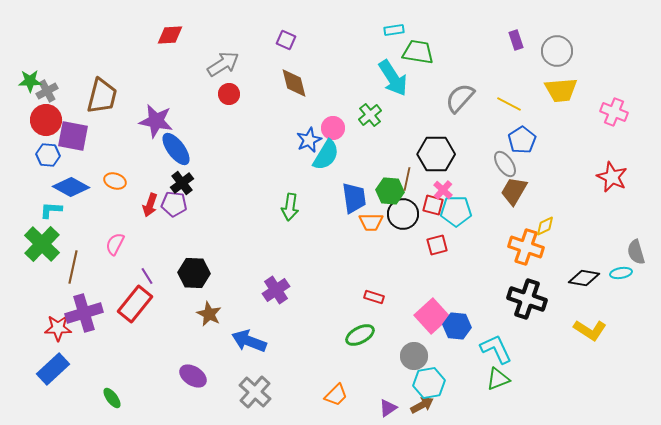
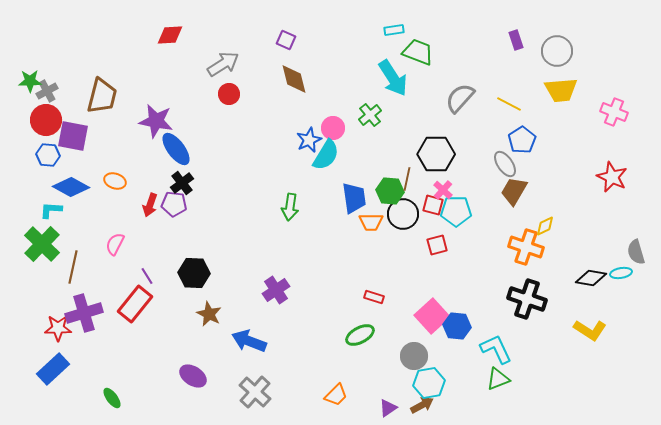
green trapezoid at (418, 52): rotated 12 degrees clockwise
brown diamond at (294, 83): moved 4 px up
black diamond at (584, 278): moved 7 px right
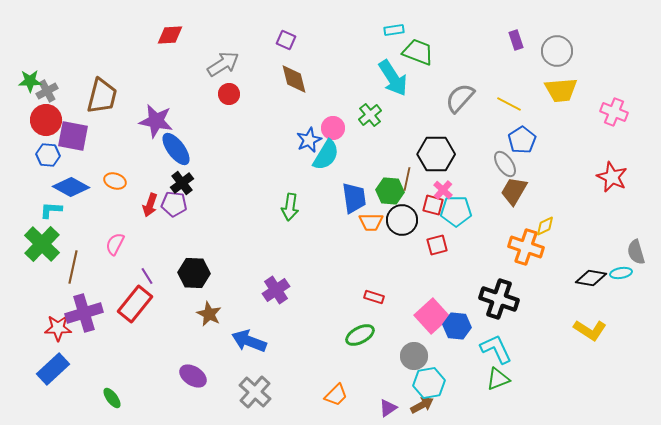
black circle at (403, 214): moved 1 px left, 6 px down
black cross at (527, 299): moved 28 px left
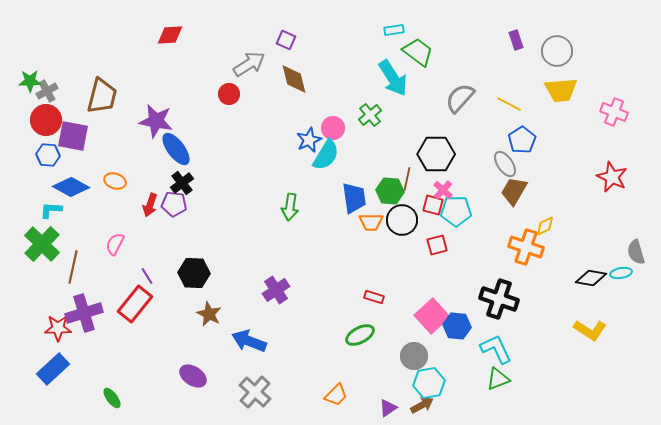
green trapezoid at (418, 52): rotated 16 degrees clockwise
gray arrow at (223, 64): moved 26 px right
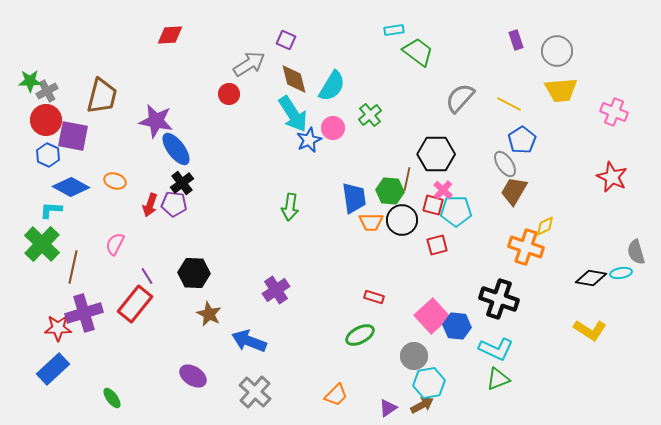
cyan arrow at (393, 78): moved 100 px left, 36 px down
blue hexagon at (48, 155): rotated 20 degrees clockwise
cyan semicircle at (326, 155): moved 6 px right, 69 px up
cyan L-shape at (496, 349): rotated 140 degrees clockwise
